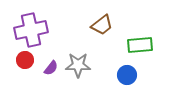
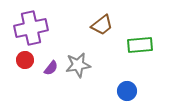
purple cross: moved 2 px up
gray star: rotated 10 degrees counterclockwise
blue circle: moved 16 px down
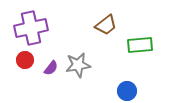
brown trapezoid: moved 4 px right
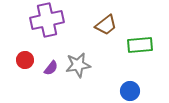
purple cross: moved 16 px right, 8 px up
blue circle: moved 3 px right
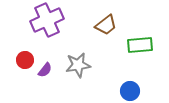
purple cross: rotated 12 degrees counterclockwise
purple semicircle: moved 6 px left, 2 px down
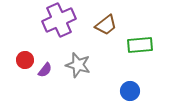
purple cross: moved 12 px right
gray star: rotated 25 degrees clockwise
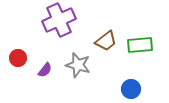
brown trapezoid: moved 16 px down
red circle: moved 7 px left, 2 px up
blue circle: moved 1 px right, 2 px up
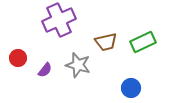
brown trapezoid: moved 1 px down; rotated 25 degrees clockwise
green rectangle: moved 3 px right, 3 px up; rotated 20 degrees counterclockwise
blue circle: moved 1 px up
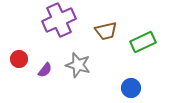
brown trapezoid: moved 11 px up
red circle: moved 1 px right, 1 px down
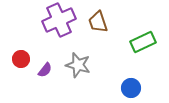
brown trapezoid: moved 8 px left, 9 px up; rotated 85 degrees clockwise
red circle: moved 2 px right
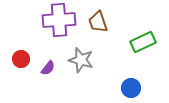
purple cross: rotated 20 degrees clockwise
gray star: moved 3 px right, 5 px up
purple semicircle: moved 3 px right, 2 px up
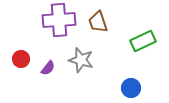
green rectangle: moved 1 px up
